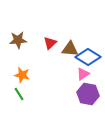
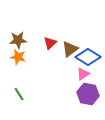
brown triangle: rotated 42 degrees counterclockwise
orange star: moved 4 px left, 18 px up
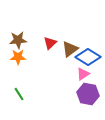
orange star: rotated 14 degrees counterclockwise
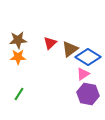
green line: rotated 64 degrees clockwise
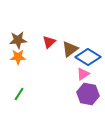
red triangle: moved 1 px left, 1 px up
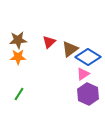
purple hexagon: rotated 15 degrees clockwise
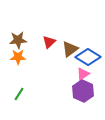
purple hexagon: moved 5 px left, 3 px up
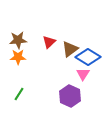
pink triangle: rotated 24 degrees counterclockwise
purple hexagon: moved 13 px left, 5 px down
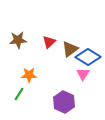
orange star: moved 11 px right, 18 px down
purple hexagon: moved 6 px left, 6 px down
